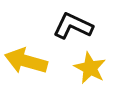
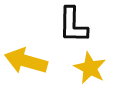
black L-shape: moved 1 px up; rotated 114 degrees counterclockwise
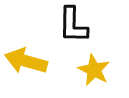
yellow star: moved 4 px right, 2 px down
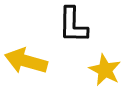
yellow star: moved 11 px right
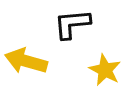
black L-shape: moved 1 px left, 1 px up; rotated 84 degrees clockwise
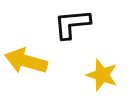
yellow star: moved 3 px left, 5 px down; rotated 8 degrees counterclockwise
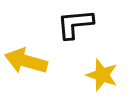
black L-shape: moved 3 px right
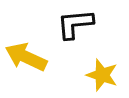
yellow arrow: moved 4 px up; rotated 9 degrees clockwise
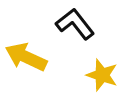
black L-shape: rotated 57 degrees clockwise
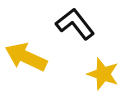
yellow star: moved 1 px right, 1 px up
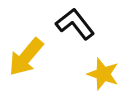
yellow arrow: rotated 75 degrees counterclockwise
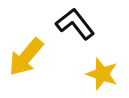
yellow star: moved 1 px left
